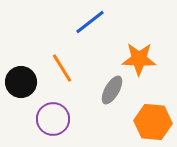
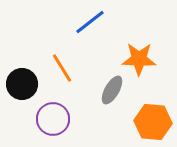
black circle: moved 1 px right, 2 px down
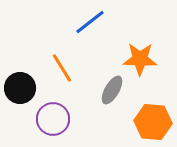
orange star: moved 1 px right
black circle: moved 2 px left, 4 px down
